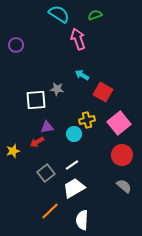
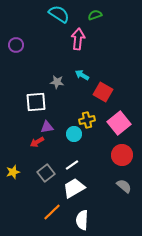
pink arrow: rotated 25 degrees clockwise
gray star: moved 7 px up
white square: moved 2 px down
yellow star: moved 21 px down
orange line: moved 2 px right, 1 px down
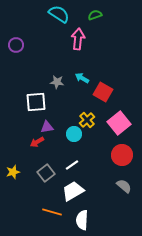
cyan arrow: moved 3 px down
yellow cross: rotated 28 degrees counterclockwise
white trapezoid: moved 1 px left, 3 px down
orange line: rotated 60 degrees clockwise
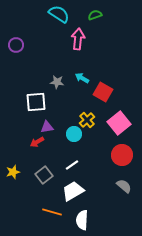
gray square: moved 2 px left, 2 px down
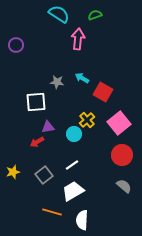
purple triangle: moved 1 px right
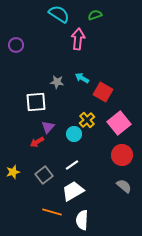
purple triangle: rotated 40 degrees counterclockwise
